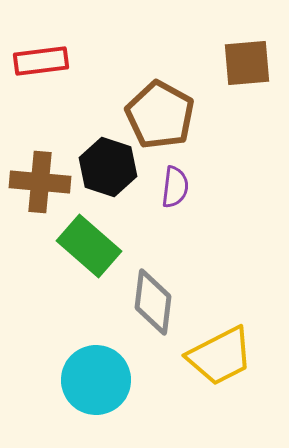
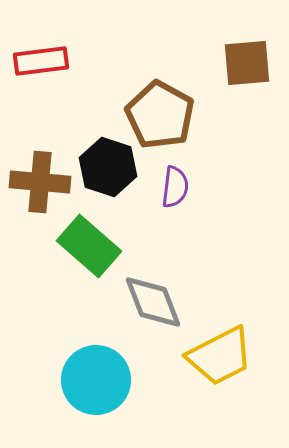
gray diamond: rotated 28 degrees counterclockwise
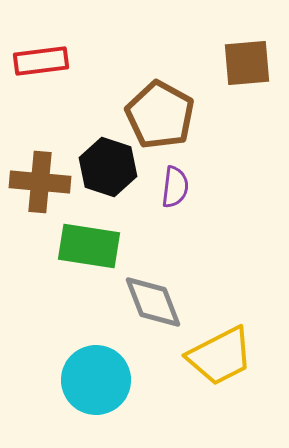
green rectangle: rotated 32 degrees counterclockwise
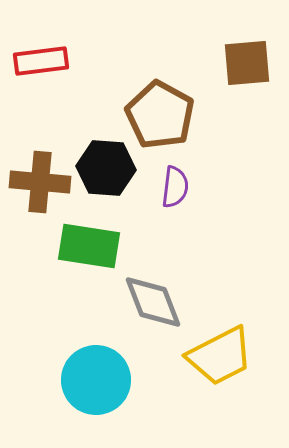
black hexagon: moved 2 px left, 1 px down; rotated 14 degrees counterclockwise
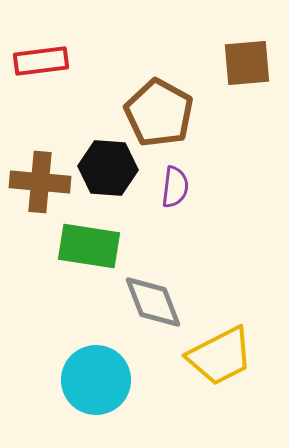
brown pentagon: moved 1 px left, 2 px up
black hexagon: moved 2 px right
